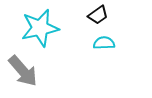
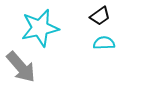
black trapezoid: moved 2 px right, 1 px down
gray arrow: moved 2 px left, 4 px up
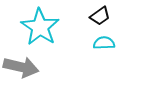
cyan star: moved 1 px up; rotated 27 degrees counterclockwise
gray arrow: rotated 36 degrees counterclockwise
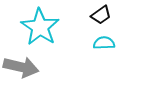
black trapezoid: moved 1 px right, 1 px up
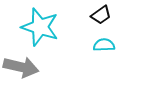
cyan star: rotated 15 degrees counterclockwise
cyan semicircle: moved 2 px down
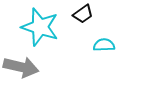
black trapezoid: moved 18 px left, 1 px up
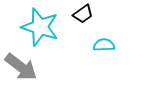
gray arrow: rotated 24 degrees clockwise
